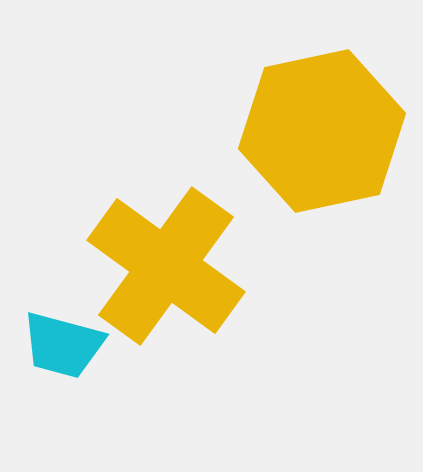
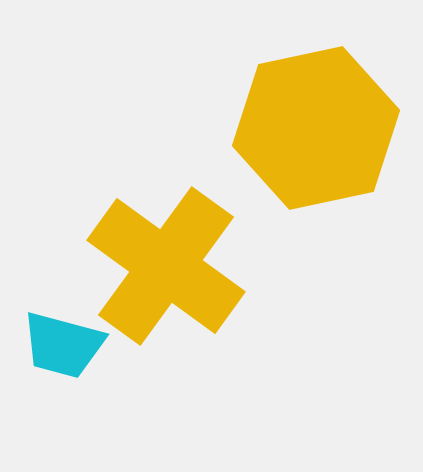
yellow hexagon: moved 6 px left, 3 px up
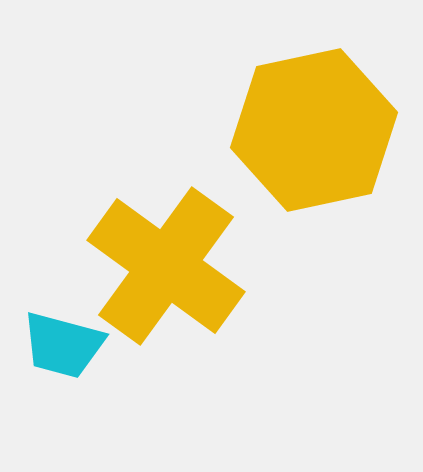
yellow hexagon: moved 2 px left, 2 px down
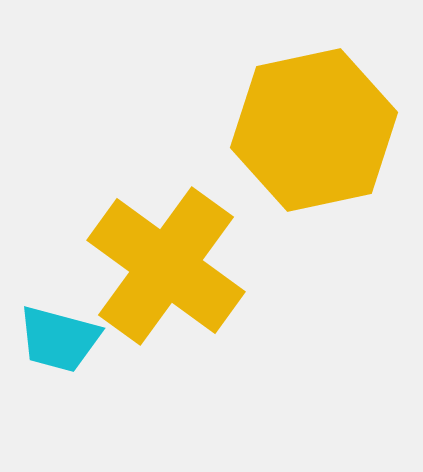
cyan trapezoid: moved 4 px left, 6 px up
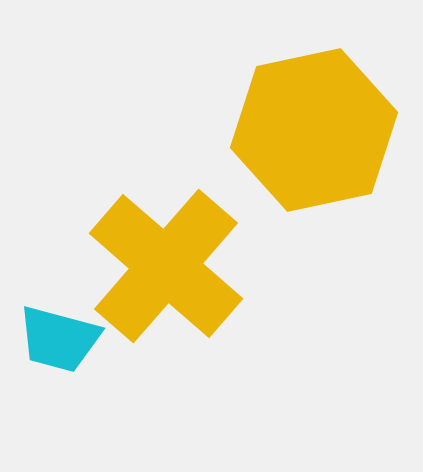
yellow cross: rotated 5 degrees clockwise
